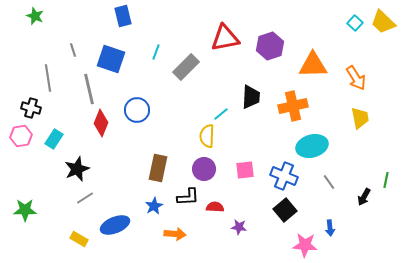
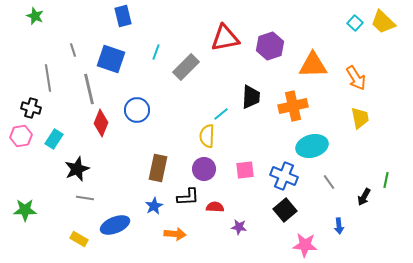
gray line at (85, 198): rotated 42 degrees clockwise
blue arrow at (330, 228): moved 9 px right, 2 px up
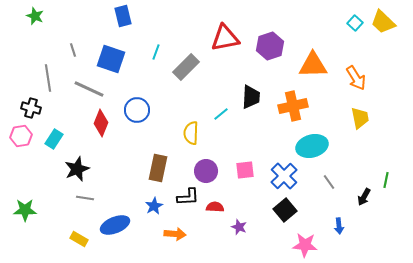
gray line at (89, 89): rotated 52 degrees counterclockwise
yellow semicircle at (207, 136): moved 16 px left, 3 px up
purple circle at (204, 169): moved 2 px right, 2 px down
blue cross at (284, 176): rotated 24 degrees clockwise
purple star at (239, 227): rotated 14 degrees clockwise
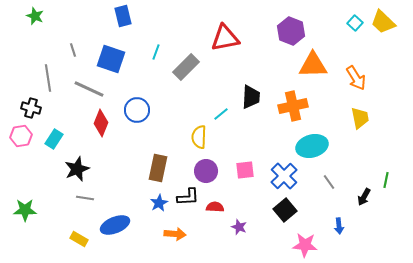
purple hexagon at (270, 46): moved 21 px right, 15 px up; rotated 20 degrees counterclockwise
yellow semicircle at (191, 133): moved 8 px right, 4 px down
blue star at (154, 206): moved 5 px right, 3 px up
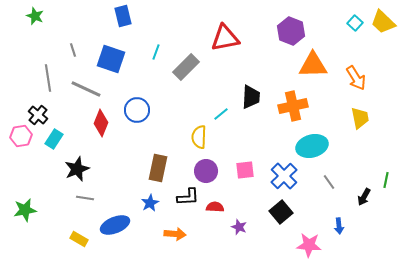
gray line at (89, 89): moved 3 px left
black cross at (31, 108): moved 7 px right, 7 px down; rotated 24 degrees clockwise
blue star at (159, 203): moved 9 px left
green star at (25, 210): rotated 10 degrees counterclockwise
black square at (285, 210): moved 4 px left, 2 px down
pink star at (305, 245): moved 4 px right
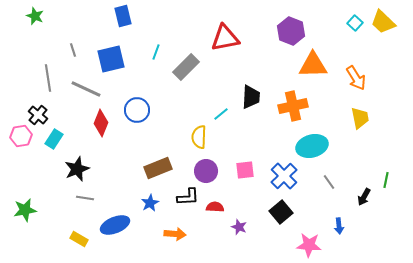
blue square at (111, 59): rotated 32 degrees counterclockwise
brown rectangle at (158, 168): rotated 56 degrees clockwise
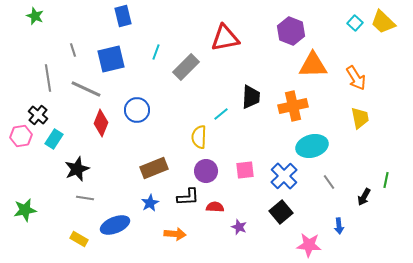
brown rectangle at (158, 168): moved 4 px left
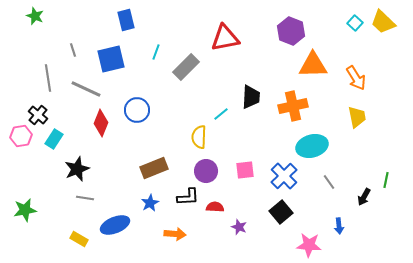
blue rectangle at (123, 16): moved 3 px right, 4 px down
yellow trapezoid at (360, 118): moved 3 px left, 1 px up
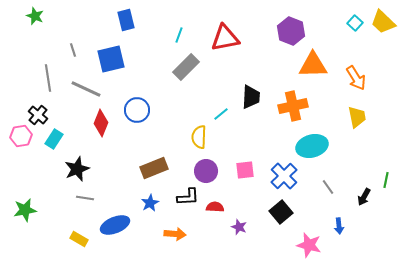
cyan line at (156, 52): moved 23 px right, 17 px up
gray line at (329, 182): moved 1 px left, 5 px down
pink star at (309, 245): rotated 10 degrees clockwise
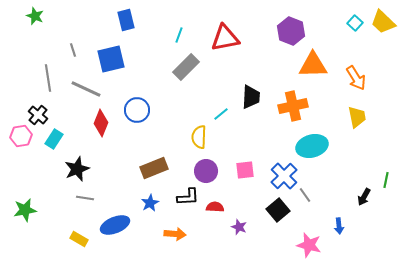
gray line at (328, 187): moved 23 px left, 8 px down
black square at (281, 212): moved 3 px left, 2 px up
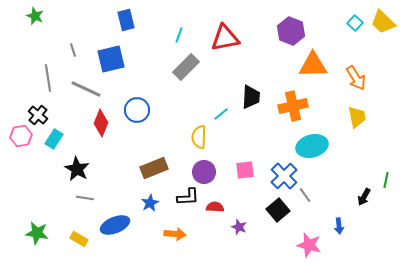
black star at (77, 169): rotated 20 degrees counterclockwise
purple circle at (206, 171): moved 2 px left, 1 px down
green star at (25, 210): moved 12 px right, 23 px down; rotated 20 degrees clockwise
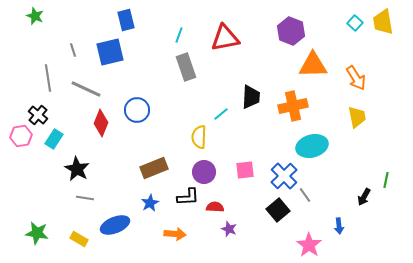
yellow trapezoid at (383, 22): rotated 36 degrees clockwise
blue square at (111, 59): moved 1 px left, 7 px up
gray rectangle at (186, 67): rotated 64 degrees counterclockwise
purple star at (239, 227): moved 10 px left, 2 px down
pink star at (309, 245): rotated 20 degrees clockwise
